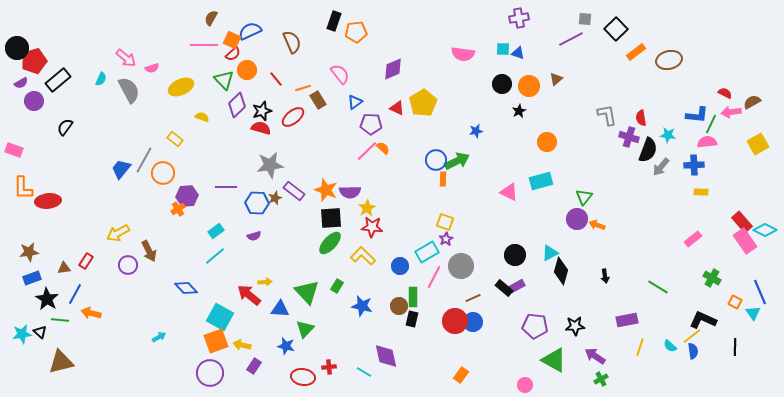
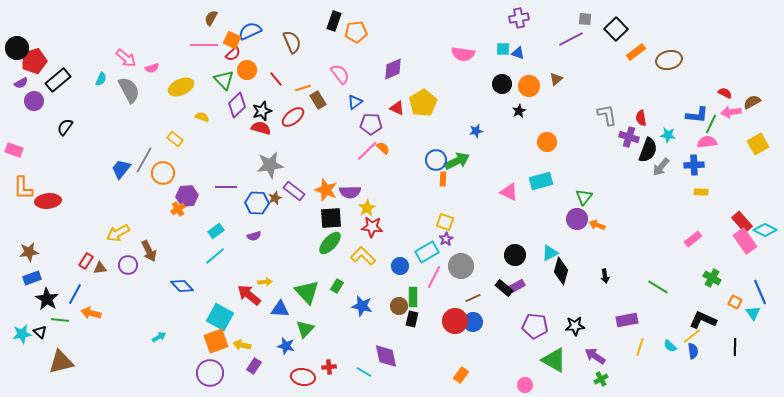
brown triangle at (64, 268): moved 36 px right
blue diamond at (186, 288): moved 4 px left, 2 px up
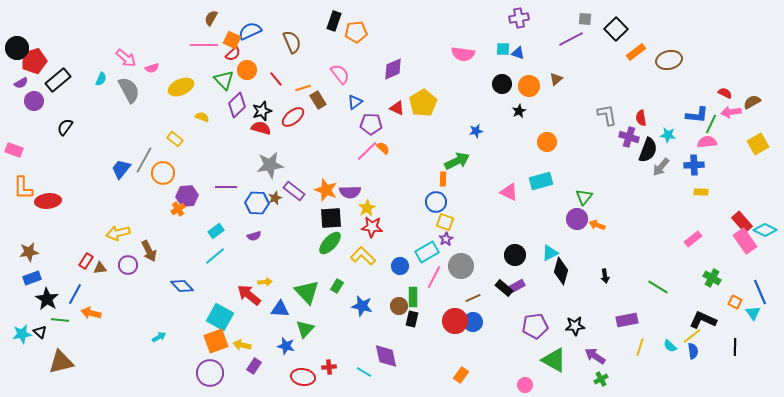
blue circle at (436, 160): moved 42 px down
yellow arrow at (118, 233): rotated 15 degrees clockwise
purple pentagon at (535, 326): rotated 15 degrees counterclockwise
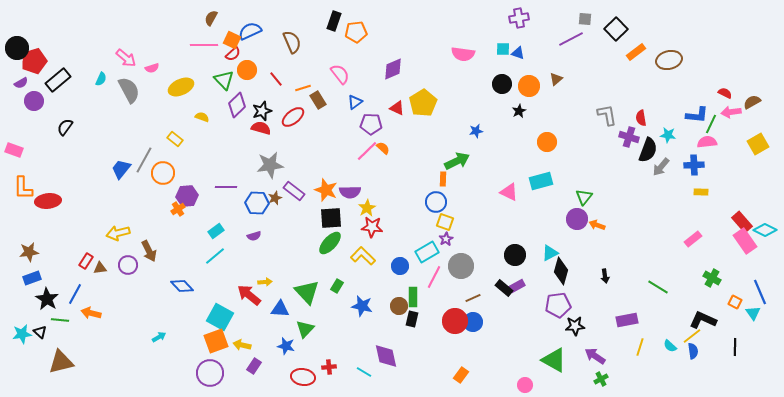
purple pentagon at (535, 326): moved 23 px right, 21 px up
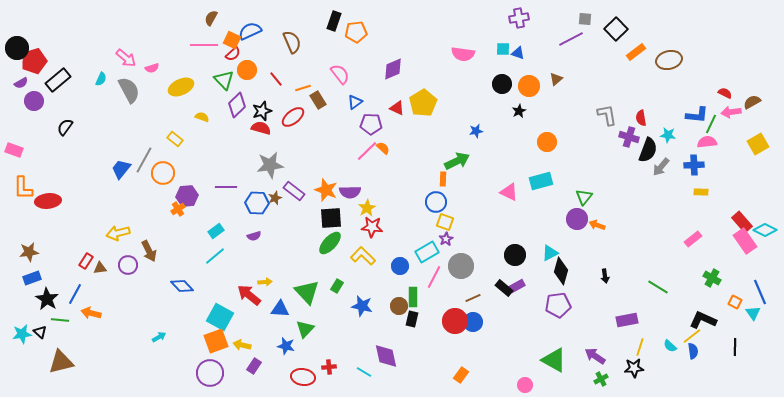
black star at (575, 326): moved 59 px right, 42 px down
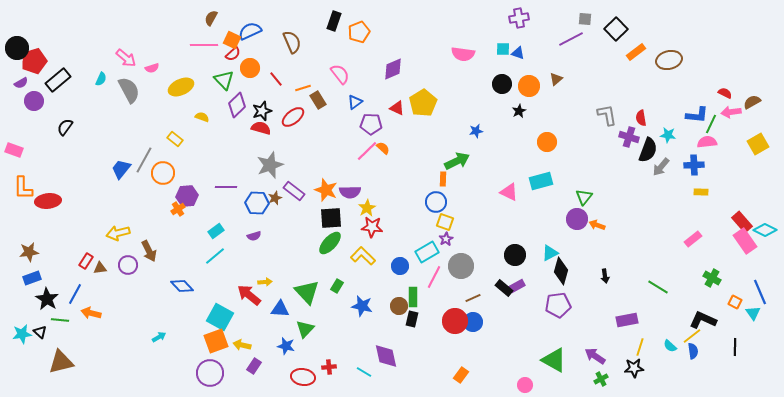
orange pentagon at (356, 32): moved 3 px right; rotated 15 degrees counterclockwise
orange circle at (247, 70): moved 3 px right, 2 px up
gray star at (270, 165): rotated 12 degrees counterclockwise
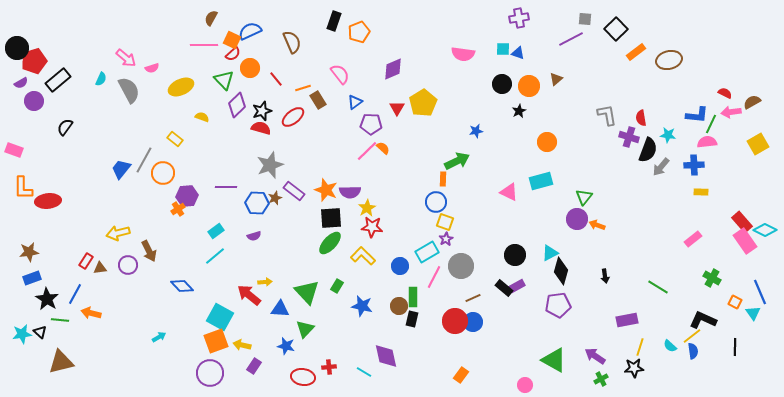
red triangle at (397, 108): rotated 35 degrees clockwise
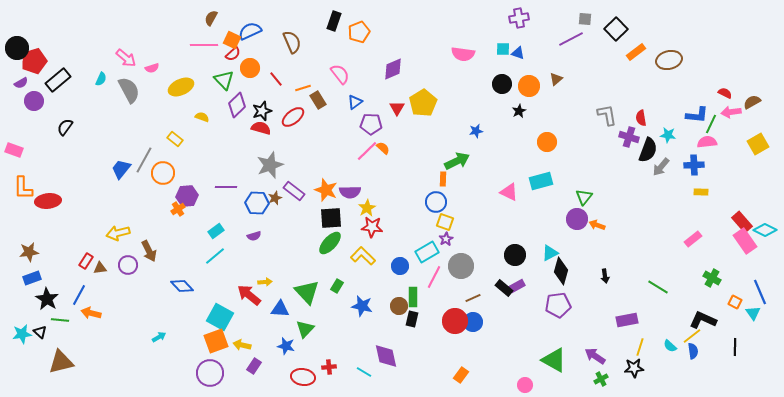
blue line at (75, 294): moved 4 px right, 1 px down
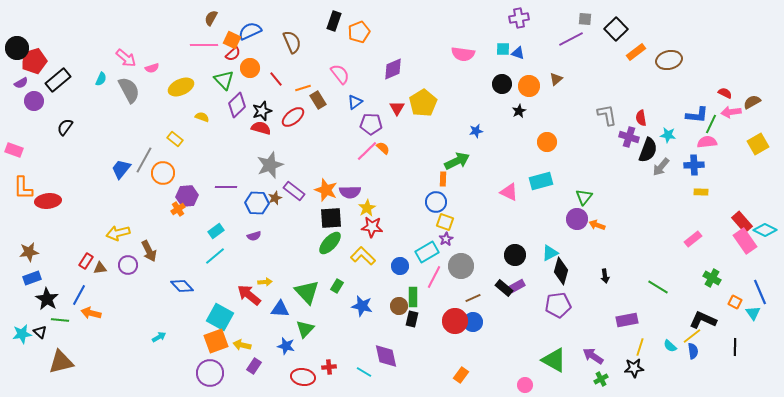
purple arrow at (595, 356): moved 2 px left
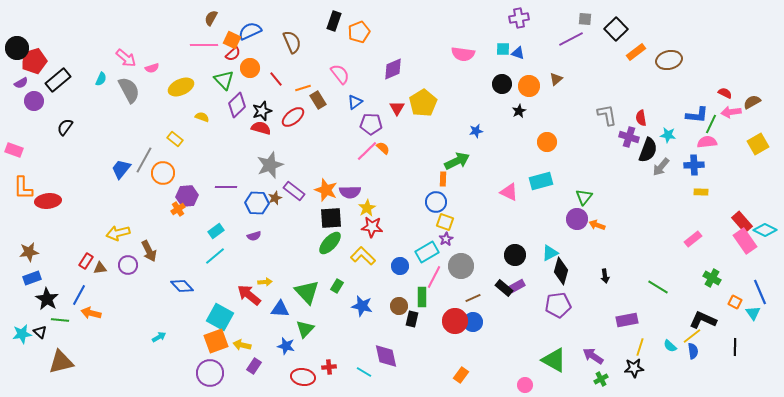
green rectangle at (413, 297): moved 9 px right
